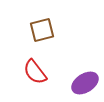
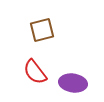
purple ellipse: moved 12 px left; rotated 40 degrees clockwise
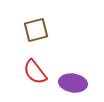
brown square: moved 6 px left
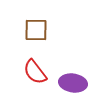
brown square: rotated 15 degrees clockwise
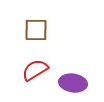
red semicircle: moved 2 px up; rotated 96 degrees clockwise
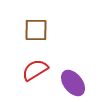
purple ellipse: rotated 44 degrees clockwise
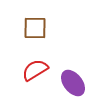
brown square: moved 1 px left, 2 px up
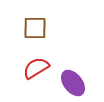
red semicircle: moved 1 px right, 2 px up
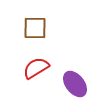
purple ellipse: moved 2 px right, 1 px down
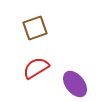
brown square: rotated 20 degrees counterclockwise
